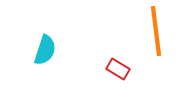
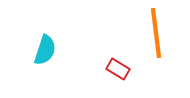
orange line: moved 2 px down
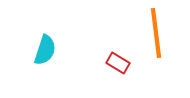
red rectangle: moved 6 px up
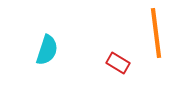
cyan semicircle: moved 2 px right
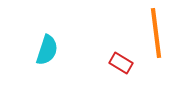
red rectangle: moved 3 px right
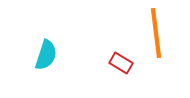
cyan semicircle: moved 1 px left, 5 px down
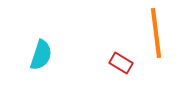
cyan semicircle: moved 5 px left
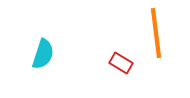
cyan semicircle: moved 2 px right, 1 px up
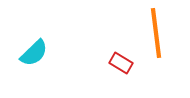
cyan semicircle: moved 9 px left, 1 px up; rotated 28 degrees clockwise
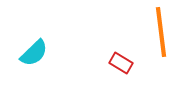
orange line: moved 5 px right, 1 px up
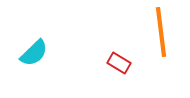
red rectangle: moved 2 px left
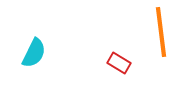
cyan semicircle: rotated 20 degrees counterclockwise
